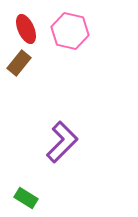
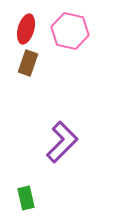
red ellipse: rotated 40 degrees clockwise
brown rectangle: moved 9 px right; rotated 20 degrees counterclockwise
green rectangle: rotated 45 degrees clockwise
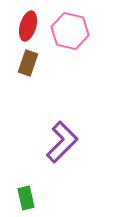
red ellipse: moved 2 px right, 3 px up
